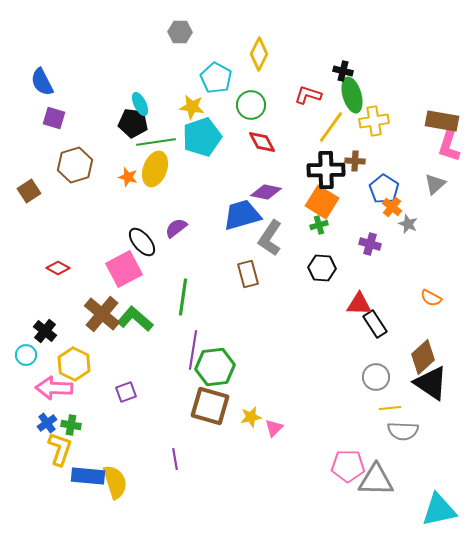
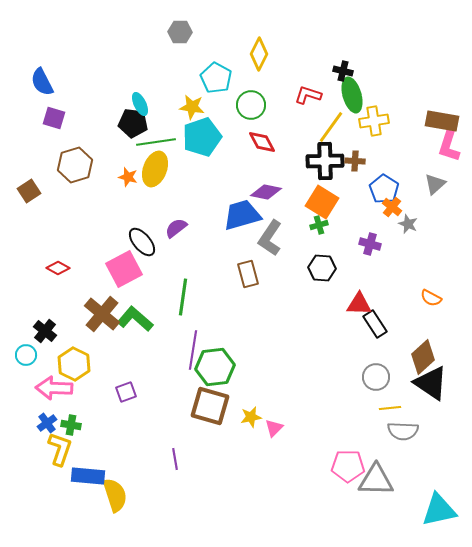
black cross at (326, 170): moved 1 px left, 9 px up
yellow semicircle at (115, 482): moved 13 px down
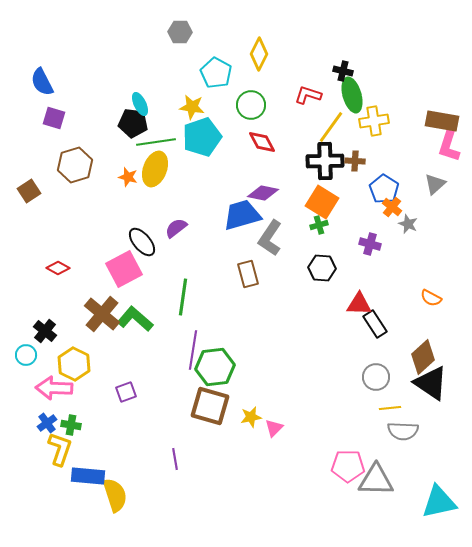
cyan pentagon at (216, 78): moved 5 px up
purple diamond at (266, 192): moved 3 px left, 1 px down
cyan triangle at (439, 510): moved 8 px up
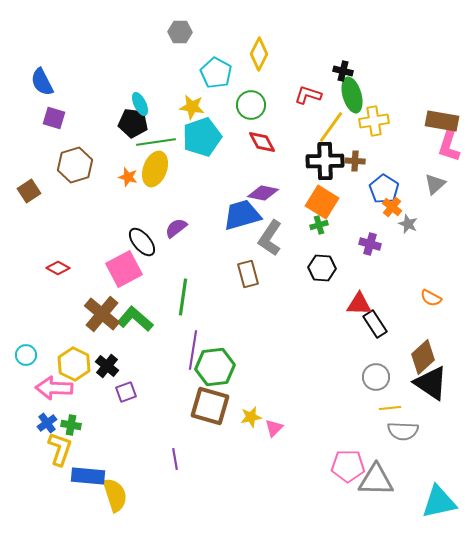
black cross at (45, 331): moved 62 px right, 35 px down
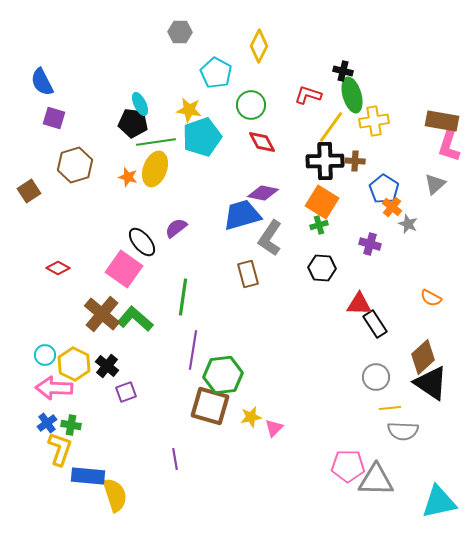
yellow diamond at (259, 54): moved 8 px up
yellow star at (192, 107): moved 3 px left, 3 px down
pink square at (124, 269): rotated 27 degrees counterclockwise
cyan circle at (26, 355): moved 19 px right
green hexagon at (215, 367): moved 8 px right, 8 px down
